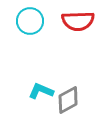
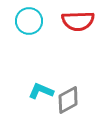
cyan circle: moved 1 px left
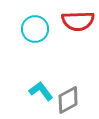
cyan circle: moved 6 px right, 8 px down
cyan L-shape: rotated 30 degrees clockwise
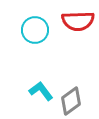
cyan circle: moved 1 px down
gray diamond: moved 3 px right, 1 px down; rotated 8 degrees counterclockwise
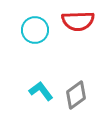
gray diamond: moved 5 px right, 6 px up
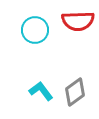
gray diamond: moved 1 px left, 3 px up
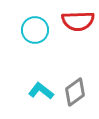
cyan L-shape: rotated 15 degrees counterclockwise
